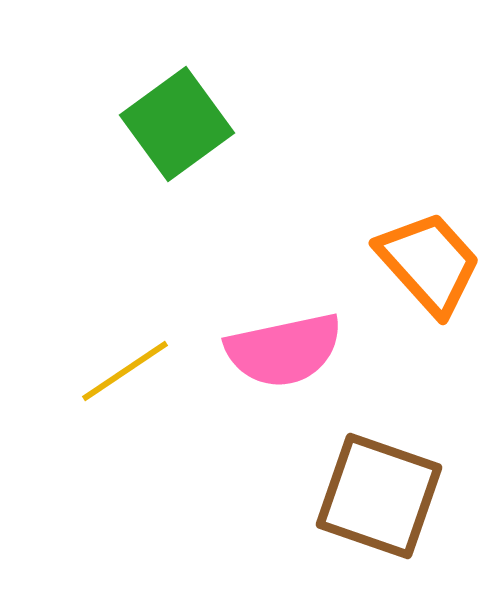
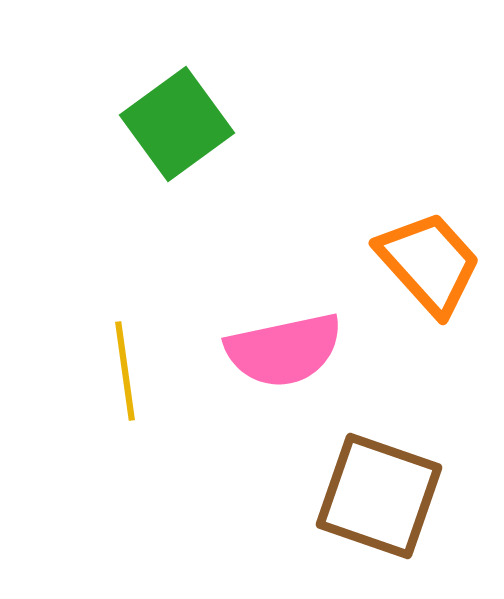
yellow line: rotated 64 degrees counterclockwise
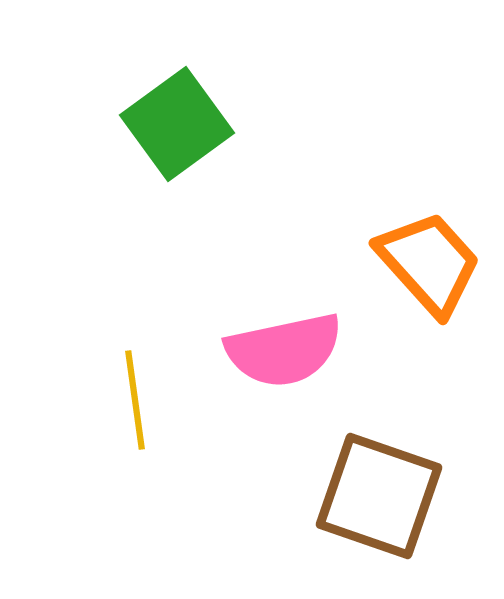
yellow line: moved 10 px right, 29 px down
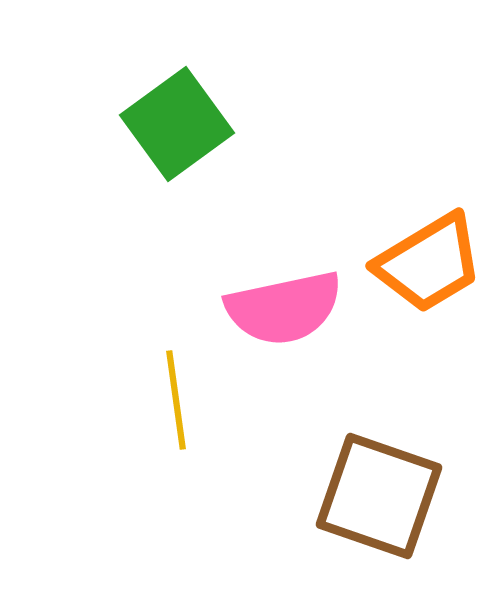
orange trapezoid: rotated 101 degrees clockwise
pink semicircle: moved 42 px up
yellow line: moved 41 px right
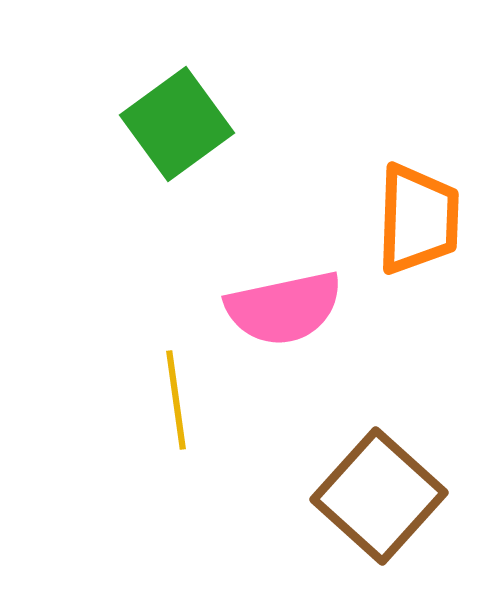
orange trapezoid: moved 11 px left, 44 px up; rotated 57 degrees counterclockwise
brown square: rotated 23 degrees clockwise
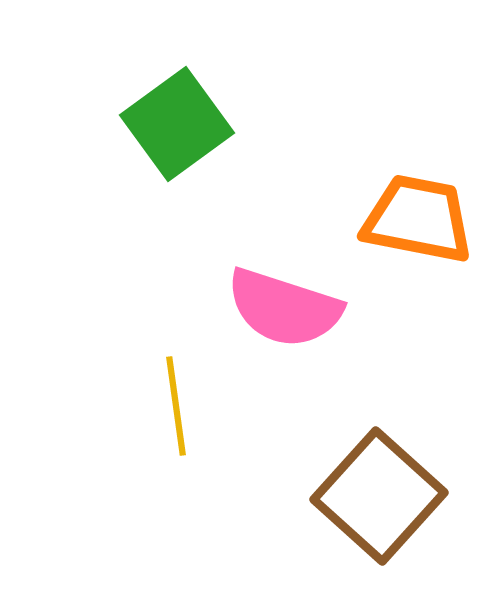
orange trapezoid: rotated 81 degrees counterclockwise
pink semicircle: rotated 30 degrees clockwise
yellow line: moved 6 px down
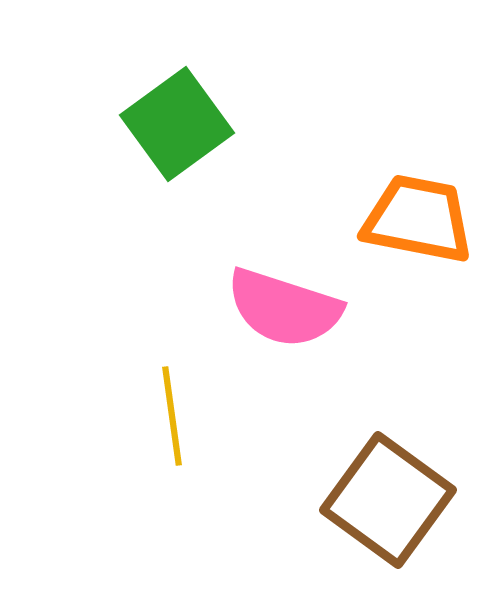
yellow line: moved 4 px left, 10 px down
brown square: moved 9 px right, 4 px down; rotated 6 degrees counterclockwise
